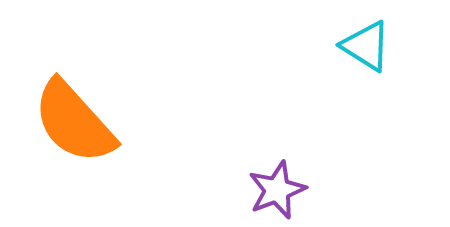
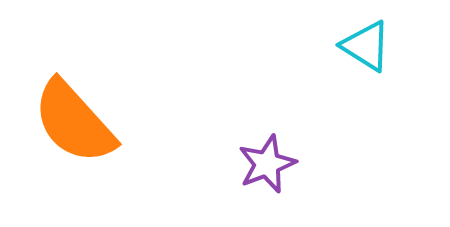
purple star: moved 10 px left, 26 px up
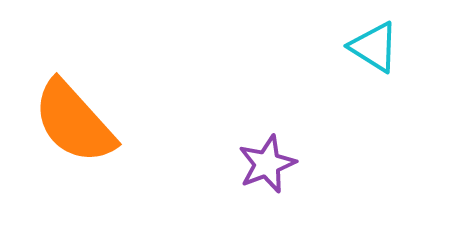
cyan triangle: moved 8 px right, 1 px down
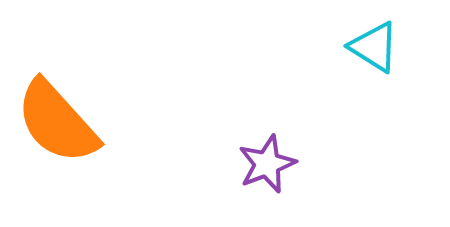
orange semicircle: moved 17 px left
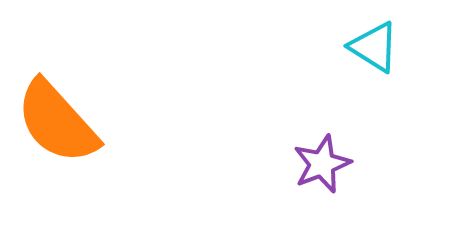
purple star: moved 55 px right
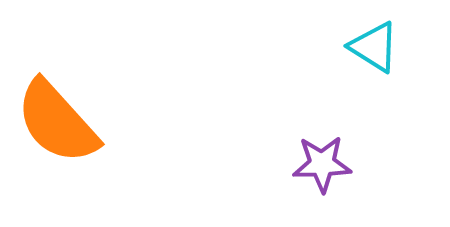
purple star: rotated 20 degrees clockwise
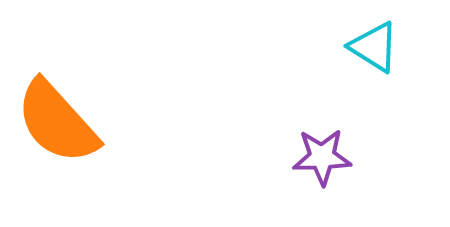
purple star: moved 7 px up
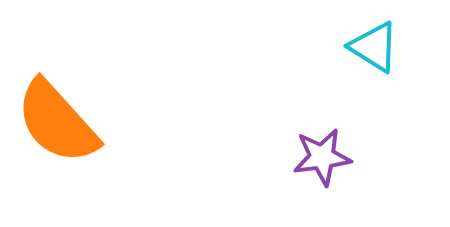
purple star: rotated 6 degrees counterclockwise
